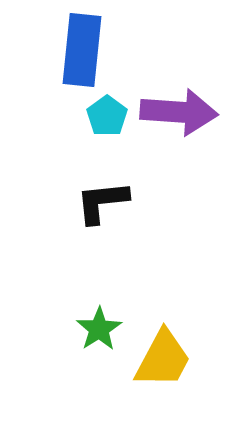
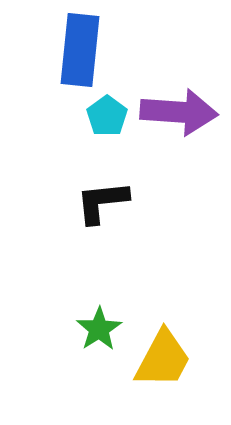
blue rectangle: moved 2 px left
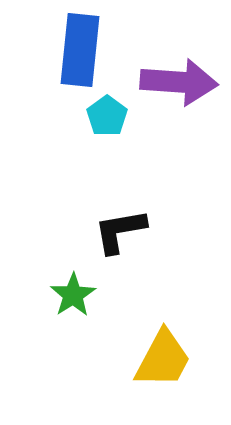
purple arrow: moved 30 px up
black L-shape: moved 18 px right, 29 px down; rotated 4 degrees counterclockwise
green star: moved 26 px left, 34 px up
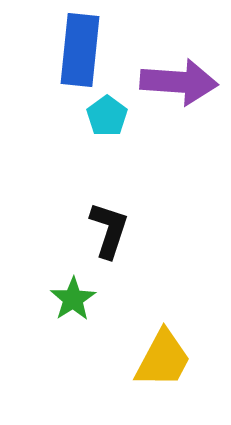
black L-shape: moved 11 px left, 1 px up; rotated 118 degrees clockwise
green star: moved 4 px down
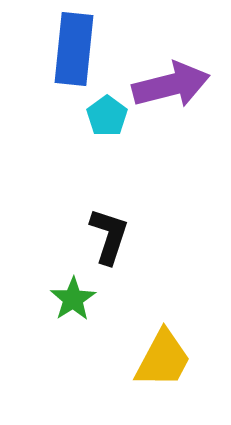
blue rectangle: moved 6 px left, 1 px up
purple arrow: moved 8 px left, 3 px down; rotated 18 degrees counterclockwise
black L-shape: moved 6 px down
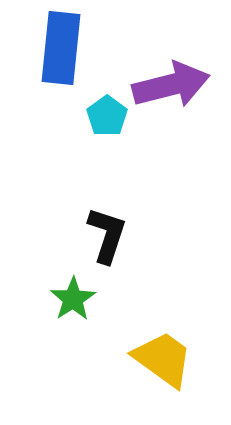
blue rectangle: moved 13 px left, 1 px up
black L-shape: moved 2 px left, 1 px up
yellow trapezoid: rotated 82 degrees counterclockwise
